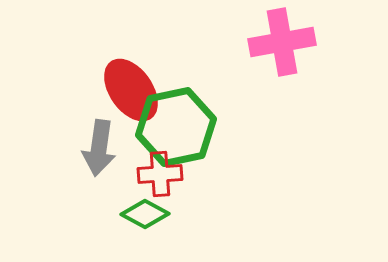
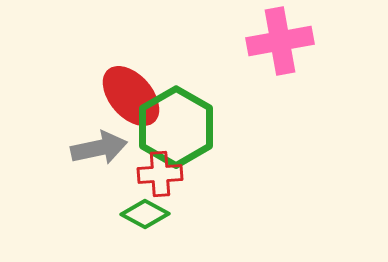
pink cross: moved 2 px left, 1 px up
red ellipse: moved 6 px down; rotated 6 degrees counterclockwise
green hexagon: rotated 18 degrees counterclockwise
gray arrow: rotated 110 degrees counterclockwise
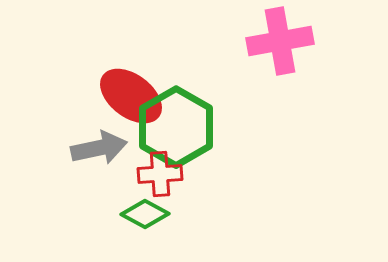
red ellipse: rotated 12 degrees counterclockwise
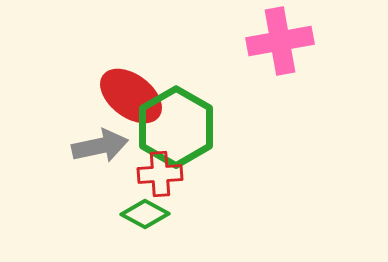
gray arrow: moved 1 px right, 2 px up
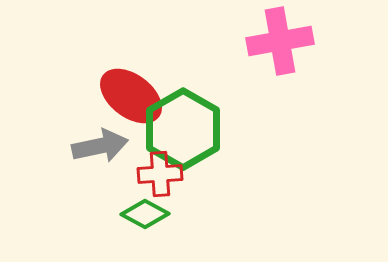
green hexagon: moved 7 px right, 2 px down
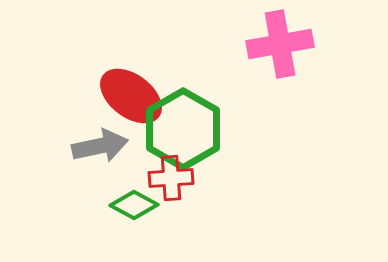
pink cross: moved 3 px down
red cross: moved 11 px right, 4 px down
green diamond: moved 11 px left, 9 px up
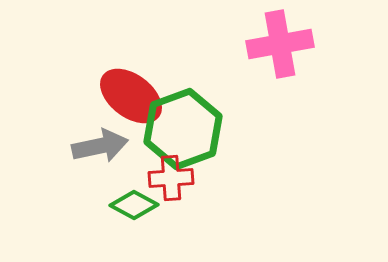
green hexagon: rotated 10 degrees clockwise
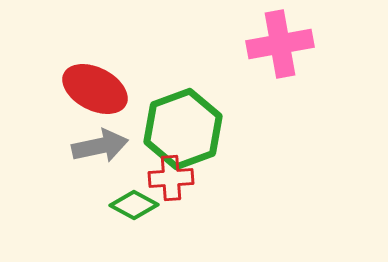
red ellipse: moved 36 px left, 7 px up; rotated 10 degrees counterclockwise
